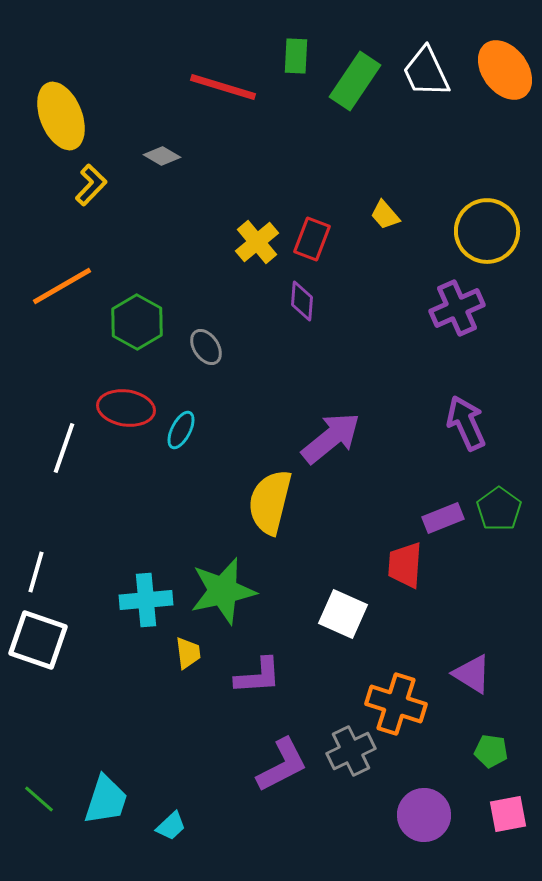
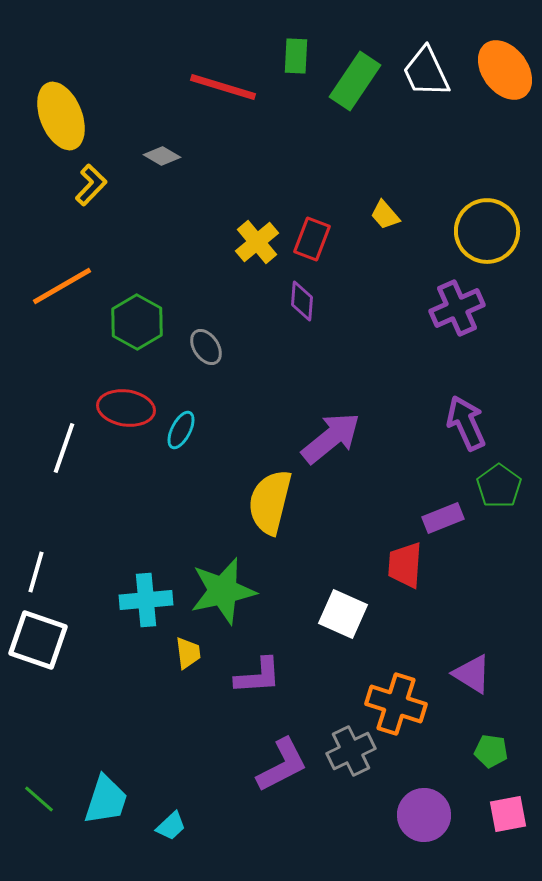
green pentagon at (499, 509): moved 23 px up
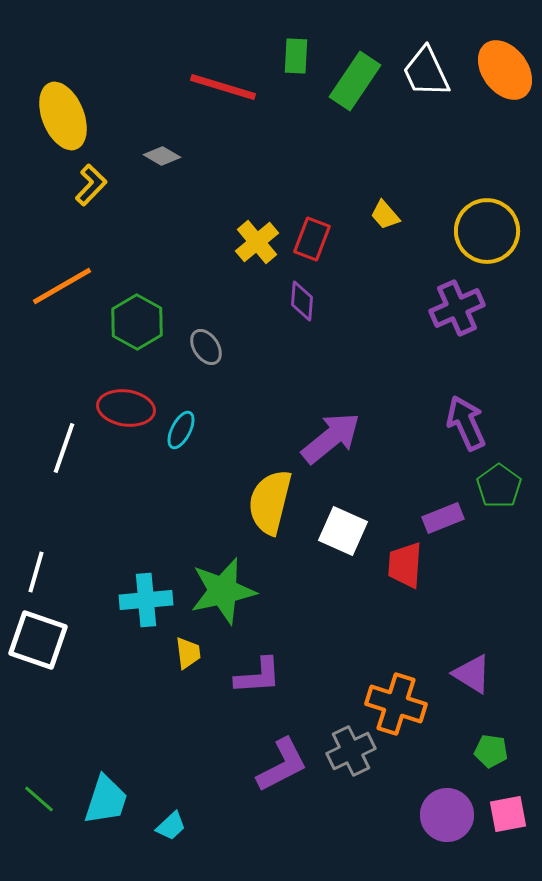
yellow ellipse at (61, 116): moved 2 px right
white square at (343, 614): moved 83 px up
purple circle at (424, 815): moved 23 px right
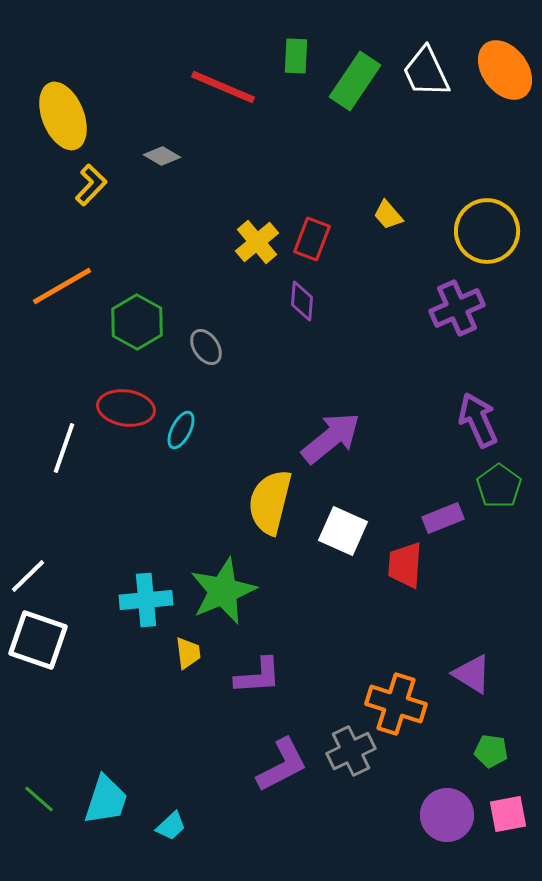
red line at (223, 87): rotated 6 degrees clockwise
yellow trapezoid at (385, 215): moved 3 px right
purple arrow at (466, 423): moved 12 px right, 3 px up
white line at (36, 572): moved 8 px left, 4 px down; rotated 30 degrees clockwise
green star at (223, 591): rotated 10 degrees counterclockwise
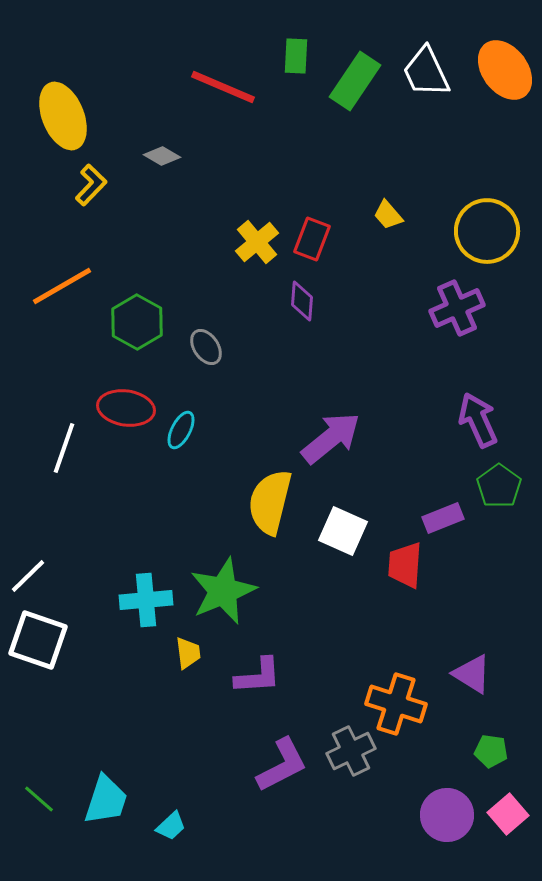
pink square at (508, 814): rotated 30 degrees counterclockwise
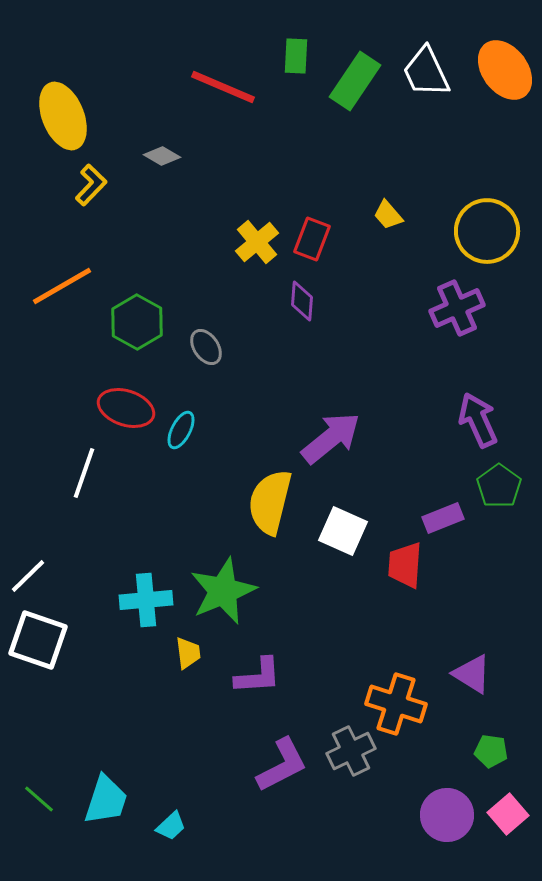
red ellipse at (126, 408): rotated 10 degrees clockwise
white line at (64, 448): moved 20 px right, 25 px down
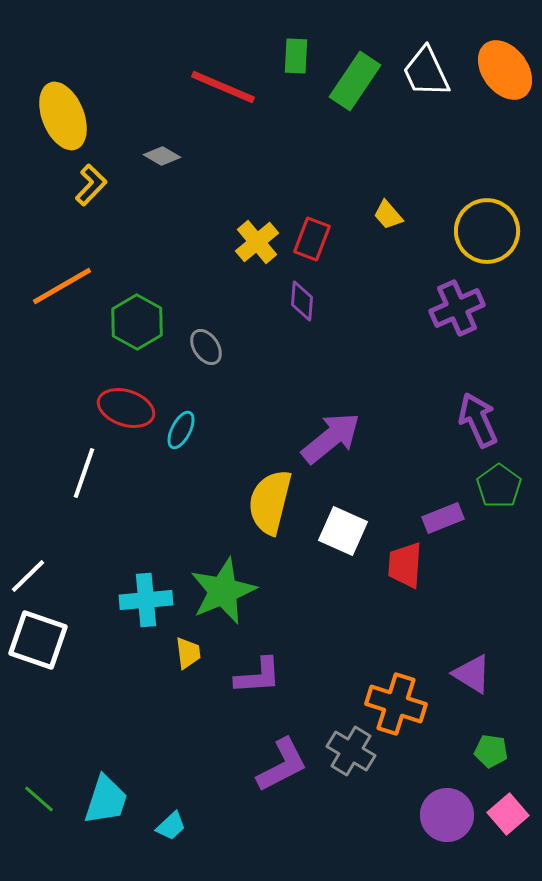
gray cross at (351, 751): rotated 33 degrees counterclockwise
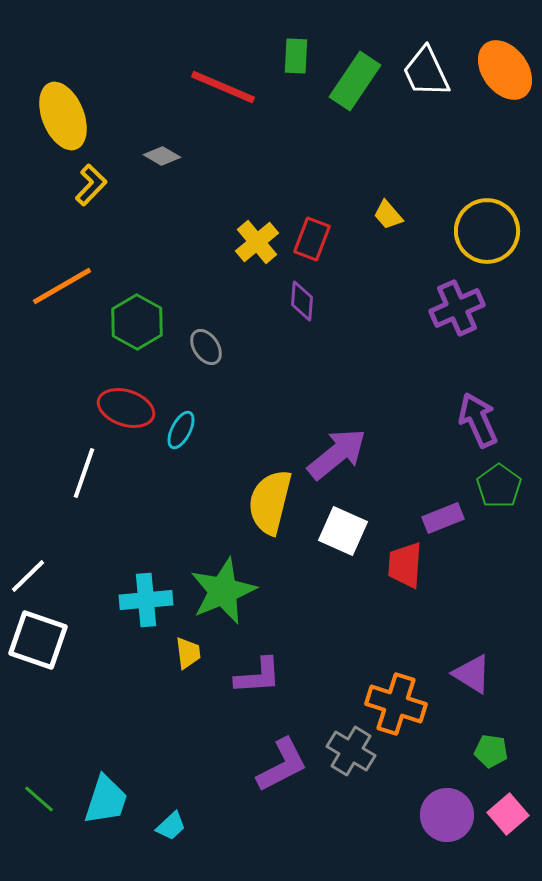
purple arrow at (331, 438): moved 6 px right, 16 px down
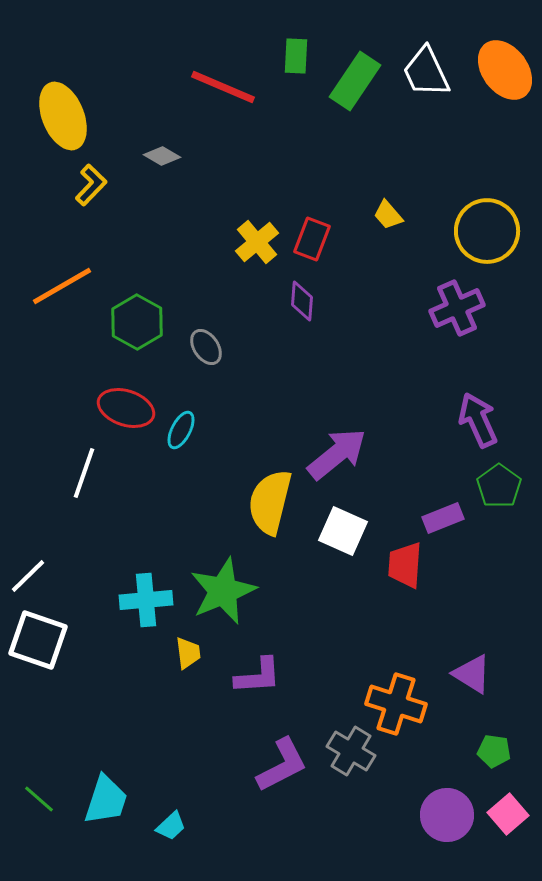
green pentagon at (491, 751): moved 3 px right
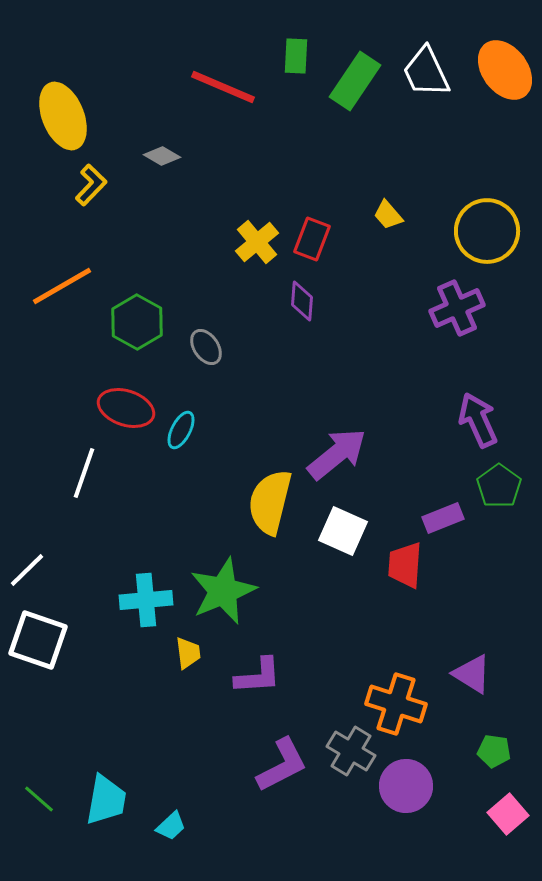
white line at (28, 576): moved 1 px left, 6 px up
cyan trapezoid at (106, 800): rotated 8 degrees counterclockwise
purple circle at (447, 815): moved 41 px left, 29 px up
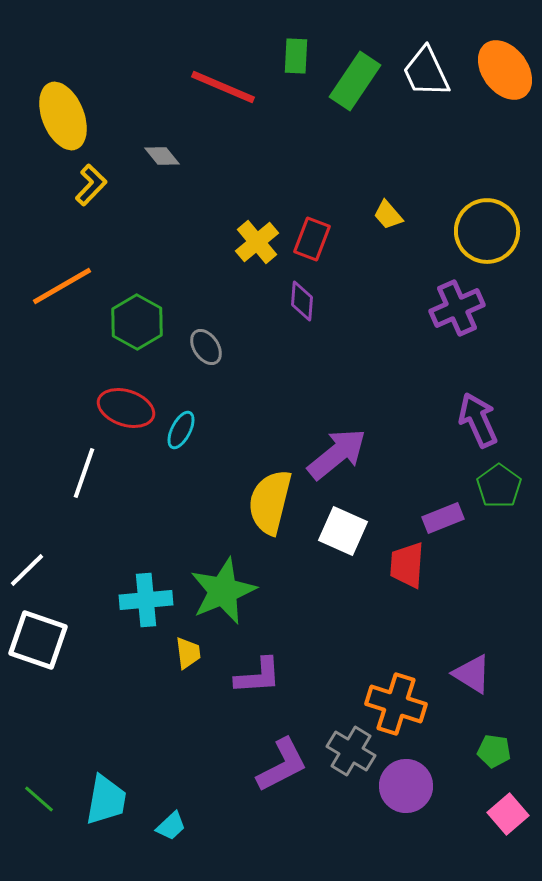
gray diamond at (162, 156): rotated 21 degrees clockwise
red trapezoid at (405, 565): moved 2 px right
